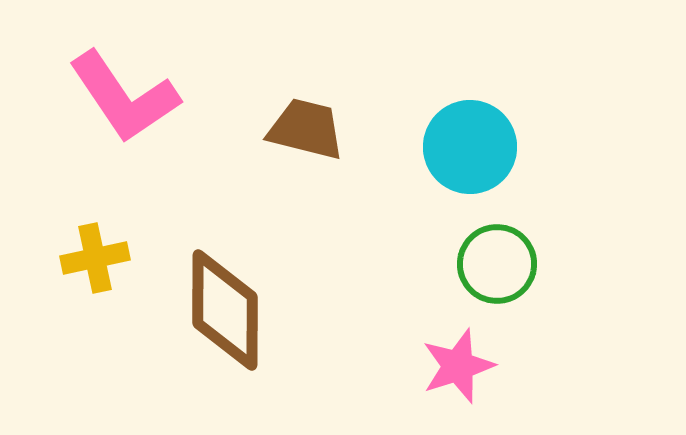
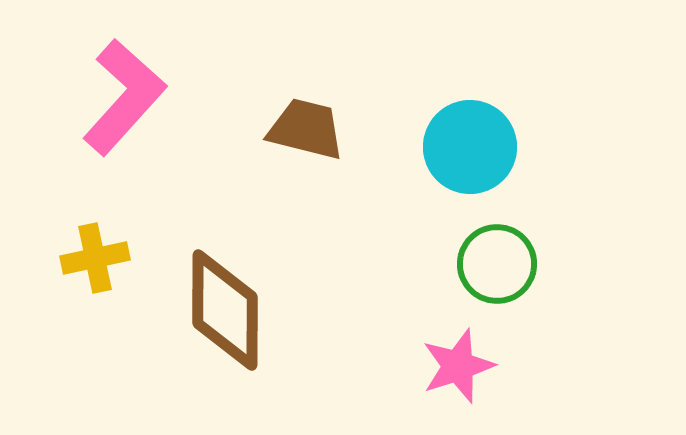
pink L-shape: rotated 104 degrees counterclockwise
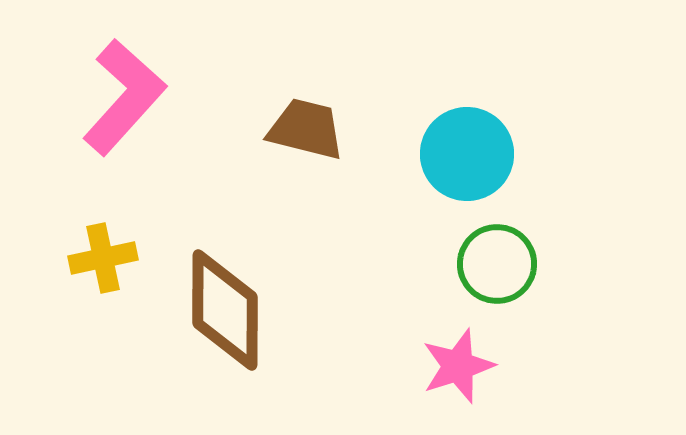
cyan circle: moved 3 px left, 7 px down
yellow cross: moved 8 px right
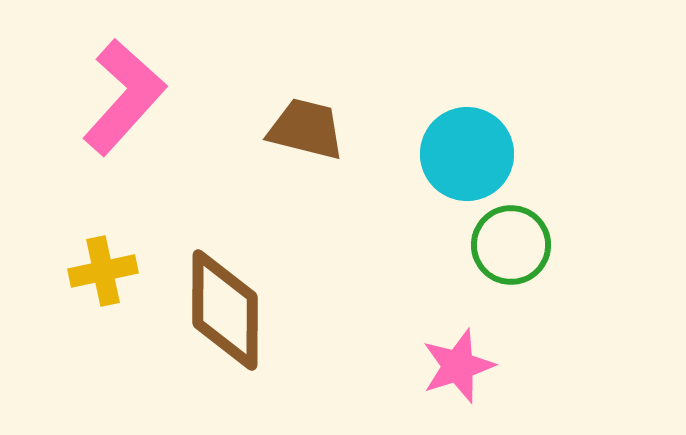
yellow cross: moved 13 px down
green circle: moved 14 px right, 19 px up
